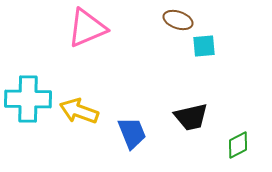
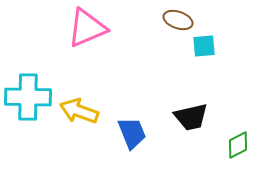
cyan cross: moved 2 px up
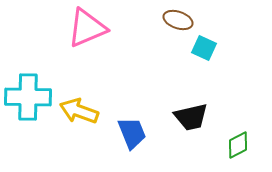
cyan square: moved 2 px down; rotated 30 degrees clockwise
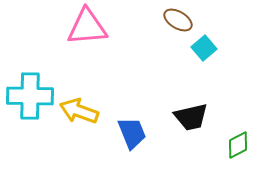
brown ellipse: rotated 12 degrees clockwise
pink triangle: moved 1 px up; rotated 18 degrees clockwise
cyan square: rotated 25 degrees clockwise
cyan cross: moved 2 px right, 1 px up
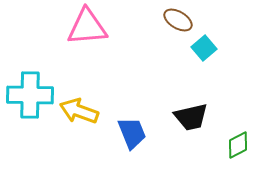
cyan cross: moved 1 px up
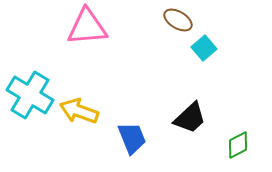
cyan cross: rotated 30 degrees clockwise
black trapezoid: moved 1 px left, 1 px down; rotated 30 degrees counterclockwise
blue trapezoid: moved 5 px down
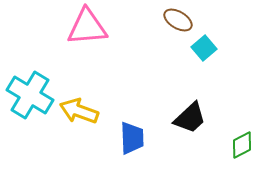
blue trapezoid: rotated 20 degrees clockwise
green diamond: moved 4 px right
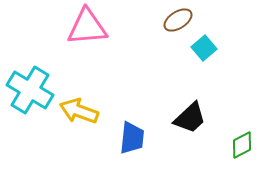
brown ellipse: rotated 64 degrees counterclockwise
cyan cross: moved 5 px up
blue trapezoid: rotated 8 degrees clockwise
